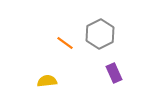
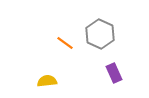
gray hexagon: rotated 8 degrees counterclockwise
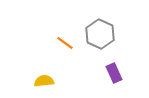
yellow semicircle: moved 3 px left
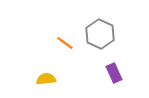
yellow semicircle: moved 2 px right, 2 px up
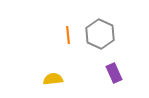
orange line: moved 3 px right, 8 px up; rotated 48 degrees clockwise
yellow semicircle: moved 7 px right
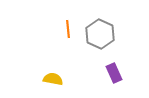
orange line: moved 6 px up
yellow semicircle: rotated 18 degrees clockwise
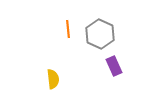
purple rectangle: moved 7 px up
yellow semicircle: rotated 72 degrees clockwise
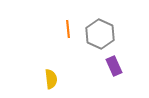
yellow semicircle: moved 2 px left
